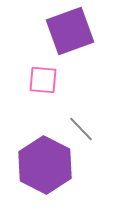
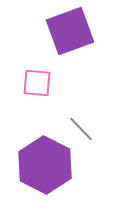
pink square: moved 6 px left, 3 px down
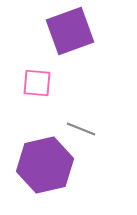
gray line: rotated 24 degrees counterclockwise
purple hexagon: rotated 20 degrees clockwise
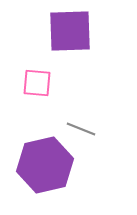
purple square: rotated 18 degrees clockwise
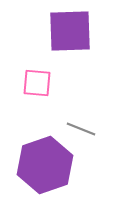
purple hexagon: rotated 6 degrees counterclockwise
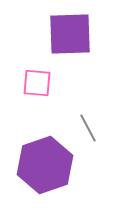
purple square: moved 3 px down
gray line: moved 7 px right, 1 px up; rotated 40 degrees clockwise
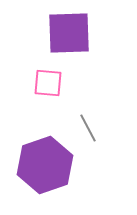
purple square: moved 1 px left, 1 px up
pink square: moved 11 px right
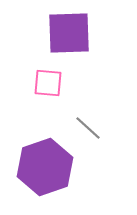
gray line: rotated 20 degrees counterclockwise
purple hexagon: moved 2 px down
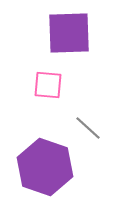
pink square: moved 2 px down
purple hexagon: rotated 22 degrees counterclockwise
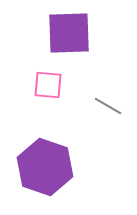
gray line: moved 20 px right, 22 px up; rotated 12 degrees counterclockwise
